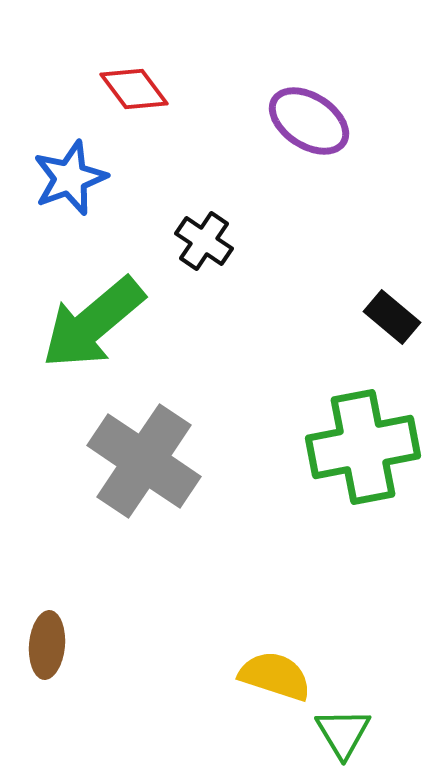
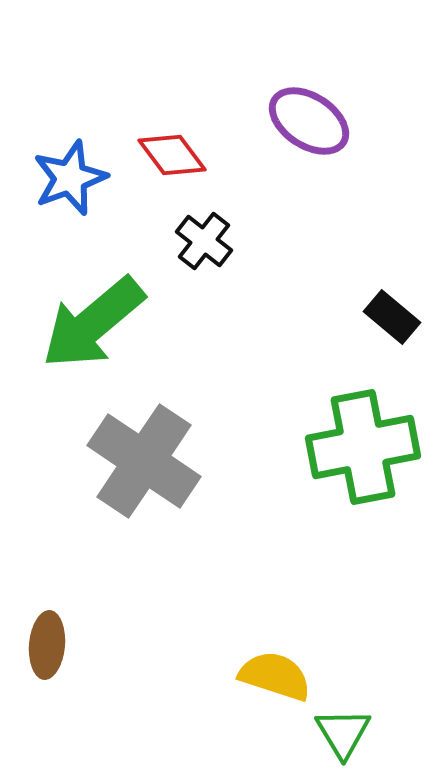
red diamond: moved 38 px right, 66 px down
black cross: rotated 4 degrees clockwise
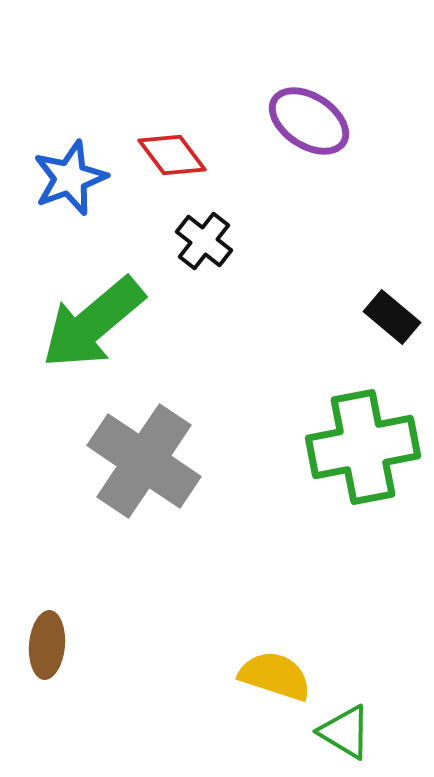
green triangle: moved 2 px right, 1 px up; rotated 28 degrees counterclockwise
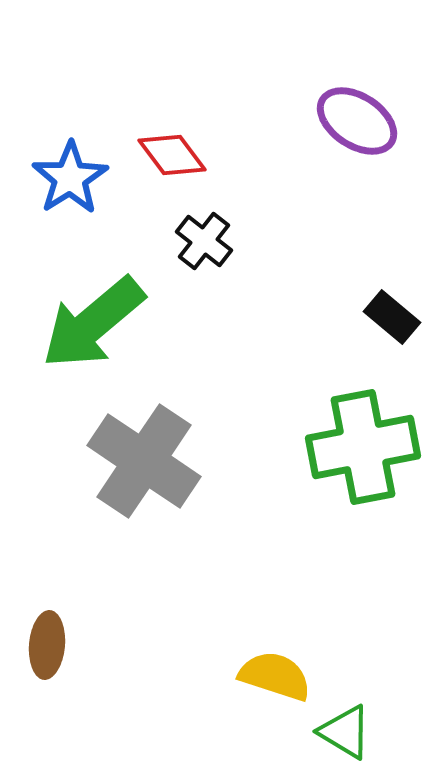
purple ellipse: moved 48 px right
blue star: rotated 12 degrees counterclockwise
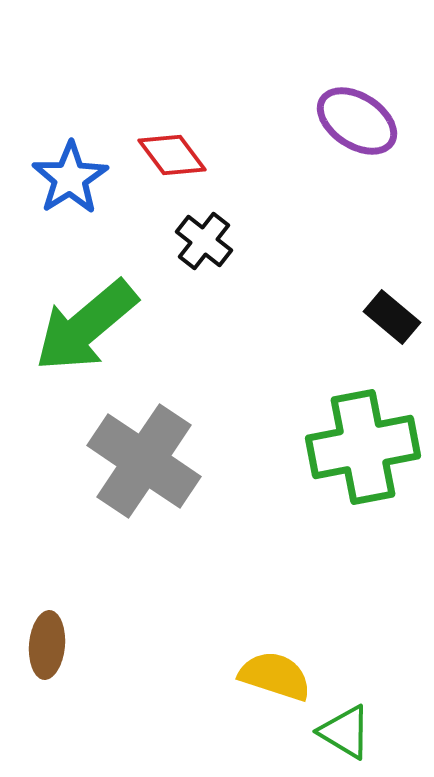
green arrow: moved 7 px left, 3 px down
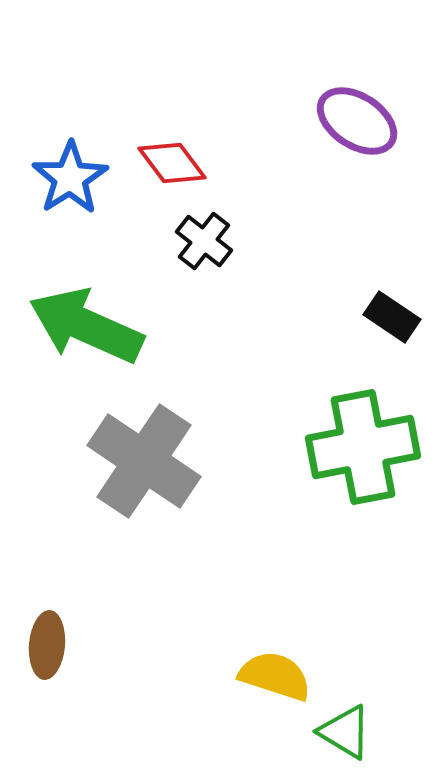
red diamond: moved 8 px down
black rectangle: rotated 6 degrees counterclockwise
green arrow: rotated 64 degrees clockwise
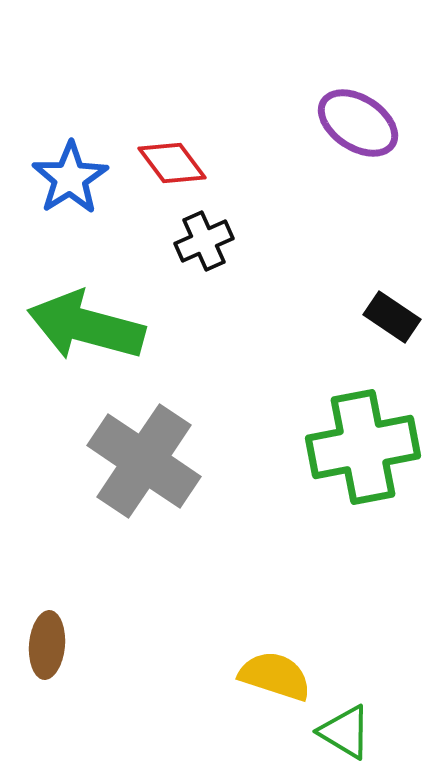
purple ellipse: moved 1 px right, 2 px down
black cross: rotated 28 degrees clockwise
green arrow: rotated 9 degrees counterclockwise
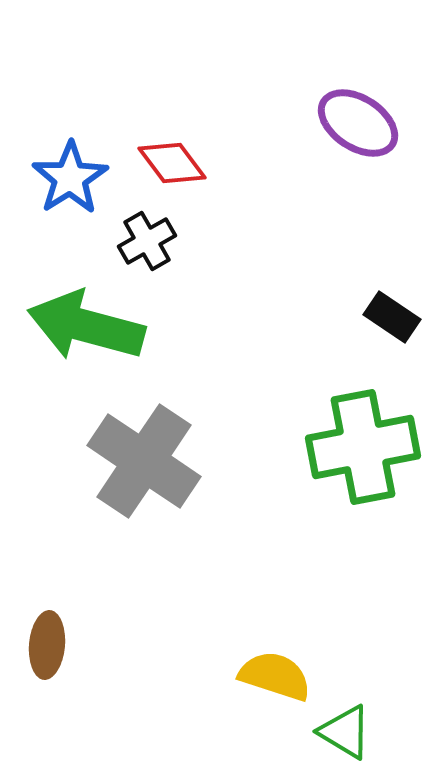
black cross: moved 57 px left; rotated 6 degrees counterclockwise
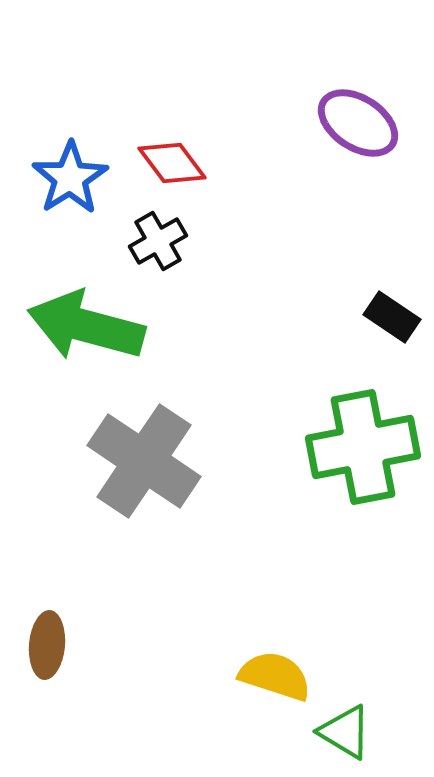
black cross: moved 11 px right
